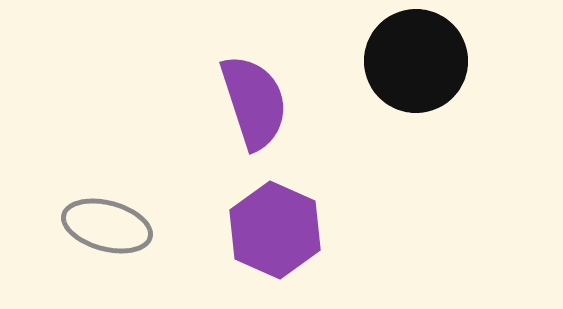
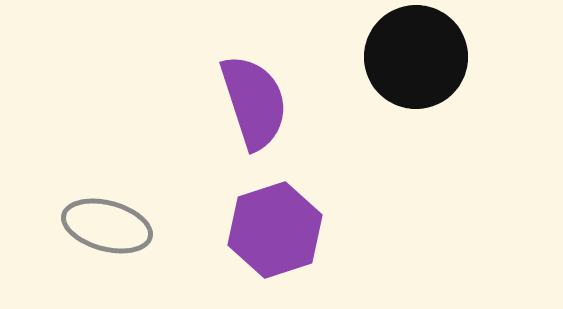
black circle: moved 4 px up
purple hexagon: rotated 18 degrees clockwise
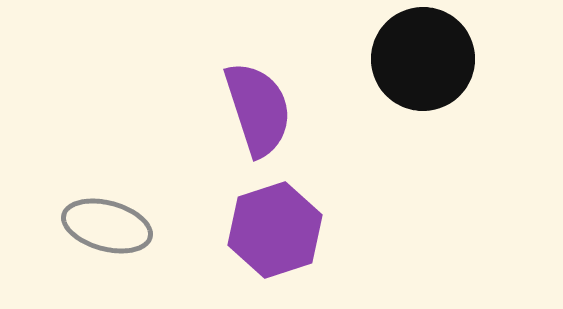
black circle: moved 7 px right, 2 px down
purple semicircle: moved 4 px right, 7 px down
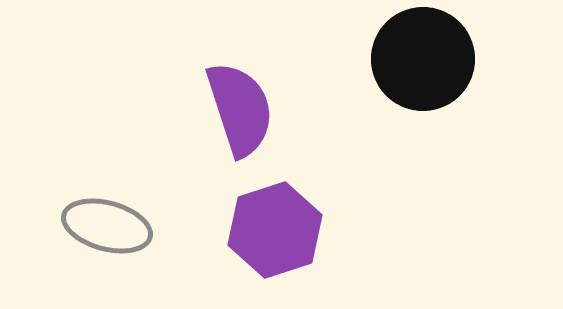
purple semicircle: moved 18 px left
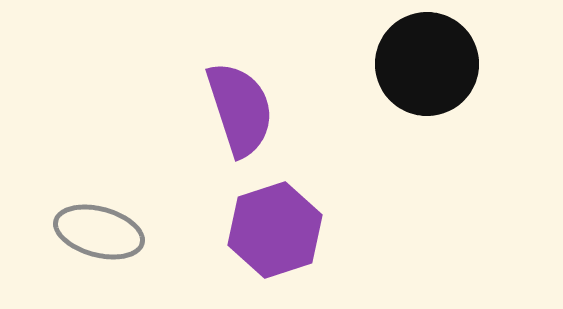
black circle: moved 4 px right, 5 px down
gray ellipse: moved 8 px left, 6 px down
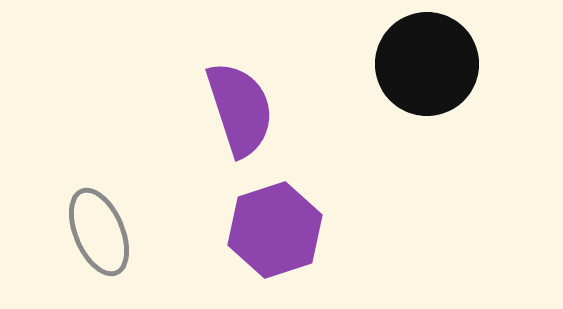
gray ellipse: rotated 52 degrees clockwise
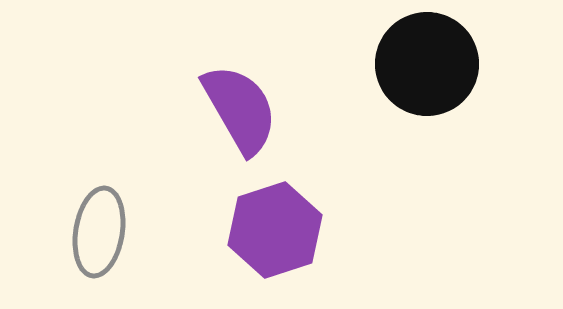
purple semicircle: rotated 12 degrees counterclockwise
gray ellipse: rotated 32 degrees clockwise
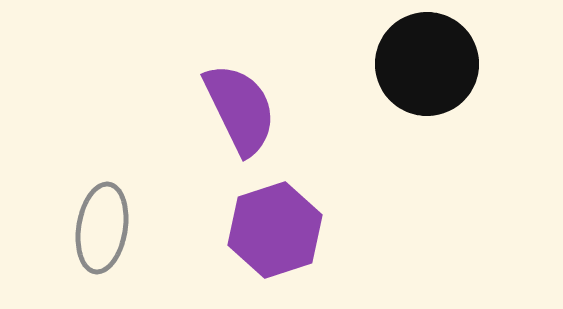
purple semicircle: rotated 4 degrees clockwise
gray ellipse: moved 3 px right, 4 px up
